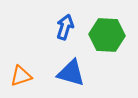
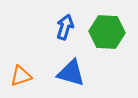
green hexagon: moved 3 px up
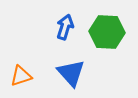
blue triangle: rotated 32 degrees clockwise
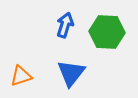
blue arrow: moved 2 px up
blue triangle: rotated 20 degrees clockwise
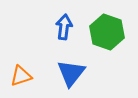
blue arrow: moved 1 px left, 2 px down; rotated 10 degrees counterclockwise
green hexagon: rotated 16 degrees clockwise
